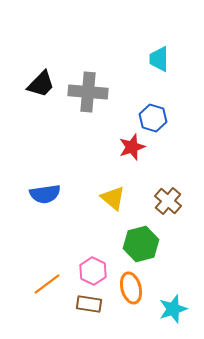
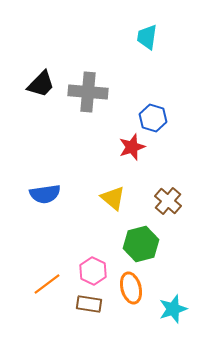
cyan trapezoid: moved 12 px left, 22 px up; rotated 8 degrees clockwise
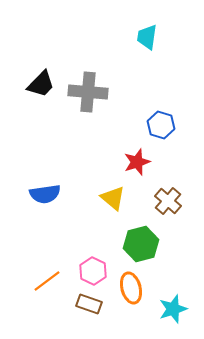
blue hexagon: moved 8 px right, 7 px down
red star: moved 5 px right, 15 px down
orange line: moved 3 px up
brown rectangle: rotated 10 degrees clockwise
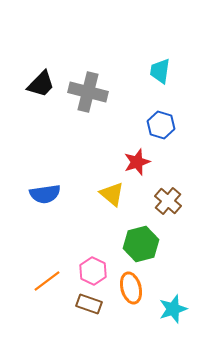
cyan trapezoid: moved 13 px right, 34 px down
gray cross: rotated 9 degrees clockwise
yellow triangle: moved 1 px left, 4 px up
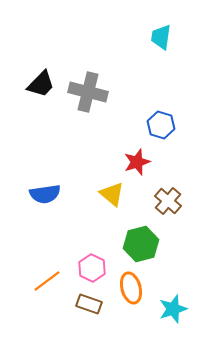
cyan trapezoid: moved 1 px right, 34 px up
pink hexagon: moved 1 px left, 3 px up
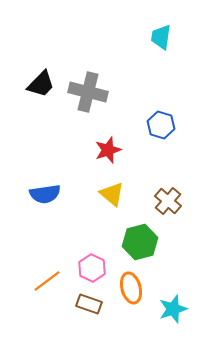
red star: moved 29 px left, 12 px up
green hexagon: moved 1 px left, 2 px up
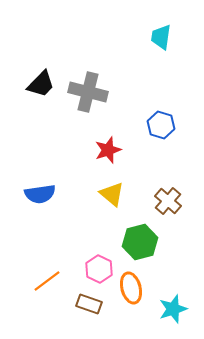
blue semicircle: moved 5 px left
pink hexagon: moved 7 px right, 1 px down
